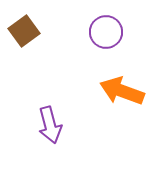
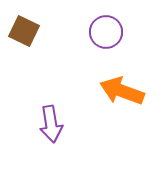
brown square: rotated 28 degrees counterclockwise
purple arrow: moved 1 px right, 1 px up; rotated 6 degrees clockwise
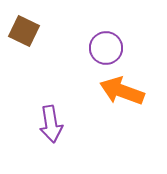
purple circle: moved 16 px down
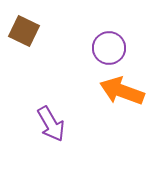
purple circle: moved 3 px right
purple arrow: rotated 21 degrees counterclockwise
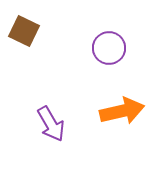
orange arrow: moved 20 px down; rotated 147 degrees clockwise
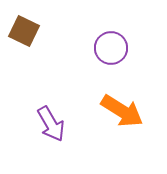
purple circle: moved 2 px right
orange arrow: rotated 45 degrees clockwise
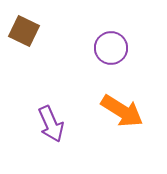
purple arrow: rotated 6 degrees clockwise
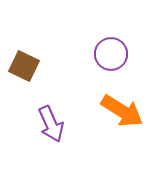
brown square: moved 35 px down
purple circle: moved 6 px down
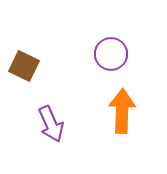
orange arrow: rotated 120 degrees counterclockwise
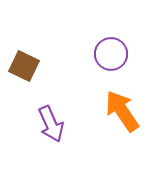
orange arrow: rotated 36 degrees counterclockwise
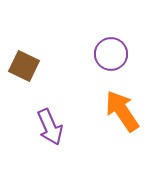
purple arrow: moved 1 px left, 3 px down
